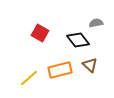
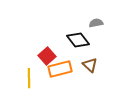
red square: moved 7 px right, 23 px down; rotated 18 degrees clockwise
orange rectangle: moved 1 px up
yellow line: rotated 48 degrees counterclockwise
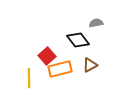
brown triangle: rotated 49 degrees clockwise
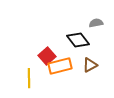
orange rectangle: moved 3 px up
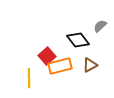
gray semicircle: moved 4 px right, 3 px down; rotated 32 degrees counterclockwise
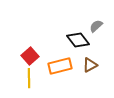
gray semicircle: moved 4 px left
red square: moved 17 px left
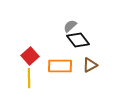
gray semicircle: moved 26 px left
orange rectangle: rotated 15 degrees clockwise
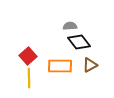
gray semicircle: rotated 40 degrees clockwise
black diamond: moved 1 px right, 2 px down
red square: moved 2 px left
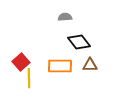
gray semicircle: moved 5 px left, 9 px up
red square: moved 7 px left, 6 px down
brown triangle: rotated 28 degrees clockwise
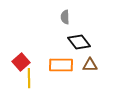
gray semicircle: rotated 88 degrees counterclockwise
orange rectangle: moved 1 px right, 1 px up
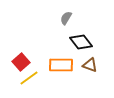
gray semicircle: moved 1 px right, 1 px down; rotated 32 degrees clockwise
black diamond: moved 2 px right
brown triangle: rotated 21 degrees clockwise
yellow line: rotated 54 degrees clockwise
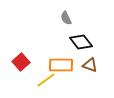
gray semicircle: rotated 56 degrees counterclockwise
yellow line: moved 17 px right, 2 px down
